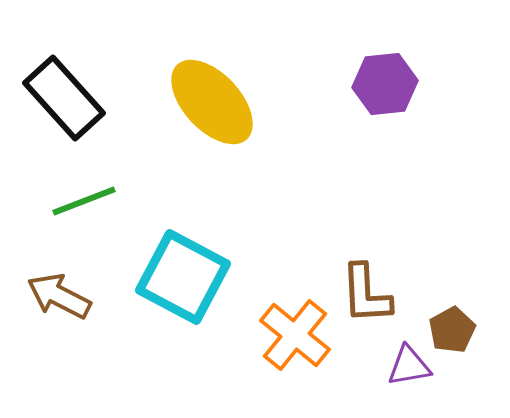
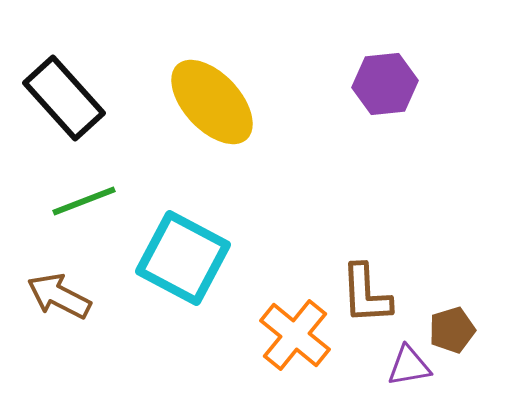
cyan square: moved 19 px up
brown pentagon: rotated 12 degrees clockwise
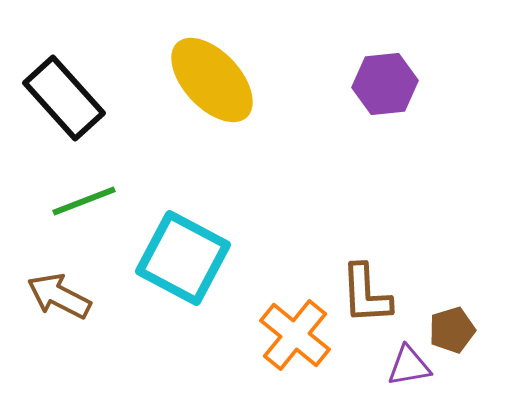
yellow ellipse: moved 22 px up
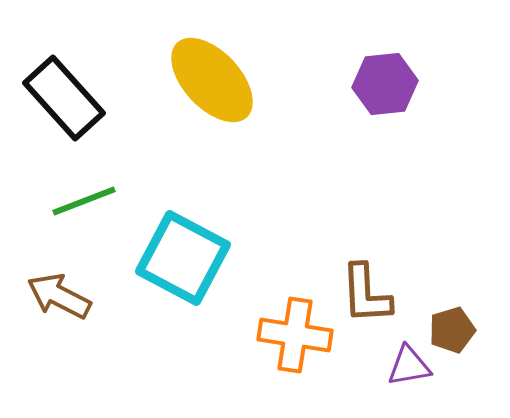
orange cross: rotated 30 degrees counterclockwise
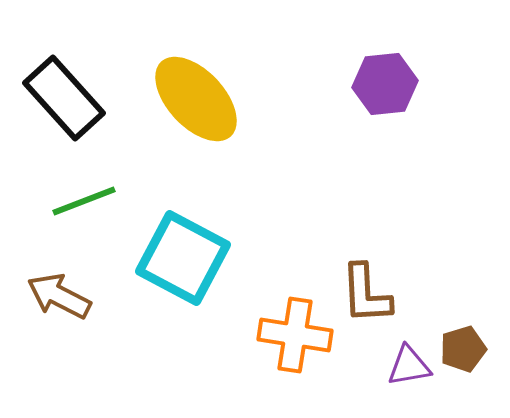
yellow ellipse: moved 16 px left, 19 px down
brown pentagon: moved 11 px right, 19 px down
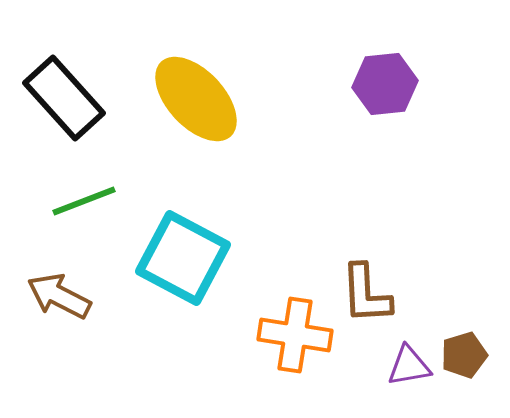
brown pentagon: moved 1 px right, 6 px down
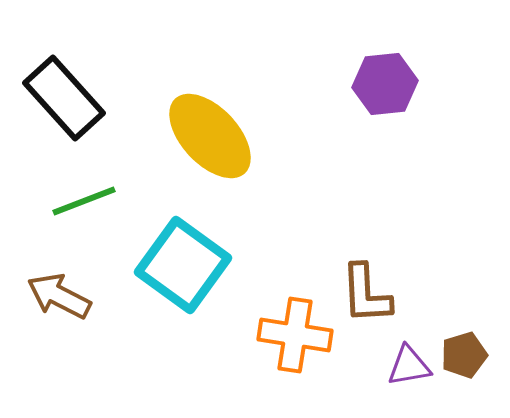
yellow ellipse: moved 14 px right, 37 px down
cyan square: moved 7 px down; rotated 8 degrees clockwise
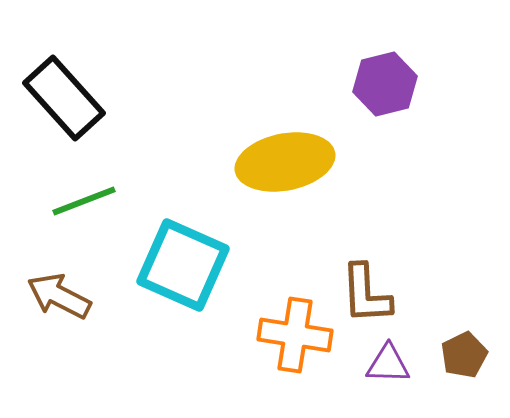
purple hexagon: rotated 8 degrees counterclockwise
yellow ellipse: moved 75 px right, 26 px down; rotated 58 degrees counterclockwise
cyan square: rotated 12 degrees counterclockwise
brown pentagon: rotated 9 degrees counterclockwise
purple triangle: moved 21 px left, 2 px up; rotated 12 degrees clockwise
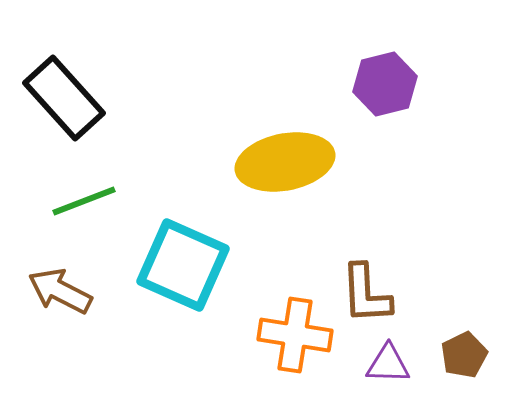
brown arrow: moved 1 px right, 5 px up
